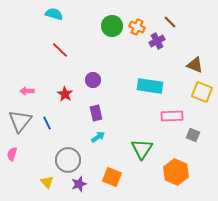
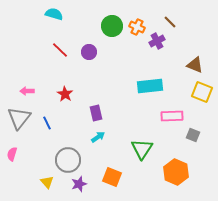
purple circle: moved 4 px left, 28 px up
cyan rectangle: rotated 15 degrees counterclockwise
gray triangle: moved 1 px left, 3 px up
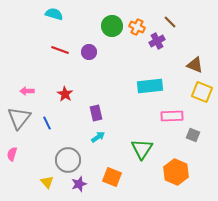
red line: rotated 24 degrees counterclockwise
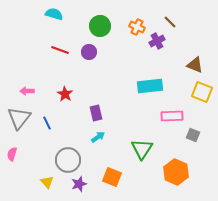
green circle: moved 12 px left
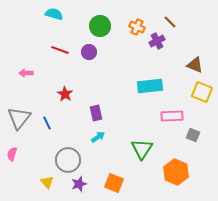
pink arrow: moved 1 px left, 18 px up
orange square: moved 2 px right, 6 px down
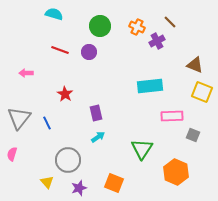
purple star: moved 4 px down
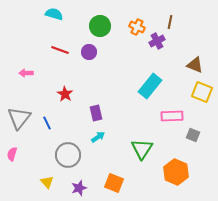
brown line: rotated 56 degrees clockwise
cyan rectangle: rotated 45 degrees counterclockwise
gray circle: moved 5 px up
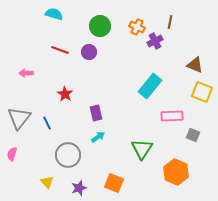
purple cross: moved 2 px left
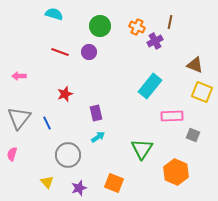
red line: moved 2 px down
pink arrow: moved 7 px left, 3 px down
red star: rotated 21 degrees clockwise
